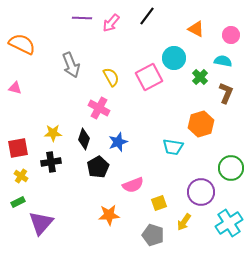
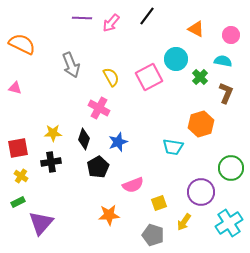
cyan circle: moved 2 px right, 1 px down
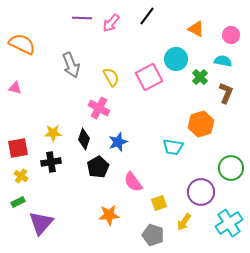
pink semicircle: moved 3 px up; rotated 75 degrees clockwise
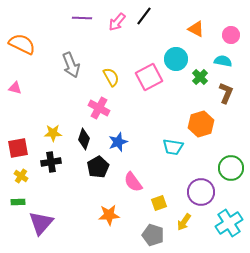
black line: moved 3 px left
pink arrow: moved 6 px right, 1 px up
green rectangle: rotated 24 degrees clockwise
